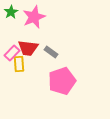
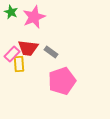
green star: rotated 16 degrees counterclockwise
pink rectangle: moved 1 px down
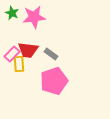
green star: moved 1 px right, 1 px down
pink star: rotated 15 degrees clockwise
red trapezoid: moved 2 px down
gray rectangle: moved 2 px down
pink pentagon: moved 8 px left
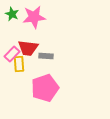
green star: moved 1 px down
red trapezoid: moved 2 px up
gray rectangle: moved 5 px left, 2 px down; rotated 32 degrees counterclockwise
pink pentagon: moved 9 px left, 7 px down
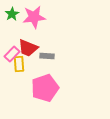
green star: rotated 16 degrees clockwise
red trapezoid: rotated 15 degrees clockwise
gray rectangle: moved 1 px right
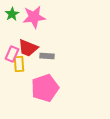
pink rectangle: rotated 21 degrees counterclockwise
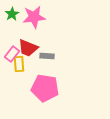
pink rectangle: rotated 14 degrees clockwise
pink pentagon: rotated 28 degrees clockwise
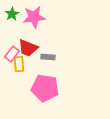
gray rectangle: moved 1 px right, 1 px down
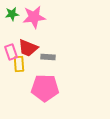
green star: rotated 24 degrees clockwise
pink rectangle: moved 1 px left, 2 px up; rotated 56 degrees counterclockwise
pink pentagon: rotated 8 degrees counterclockwise
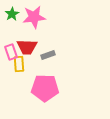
green star: rotated 24 degrees counterclockwise
red trapezoid: moved 1 px left, 1 px up; rotated 20 degrees counterclockwise
gray rectangle: moved 2 px up; rotated 24 degrees counterclockwise
